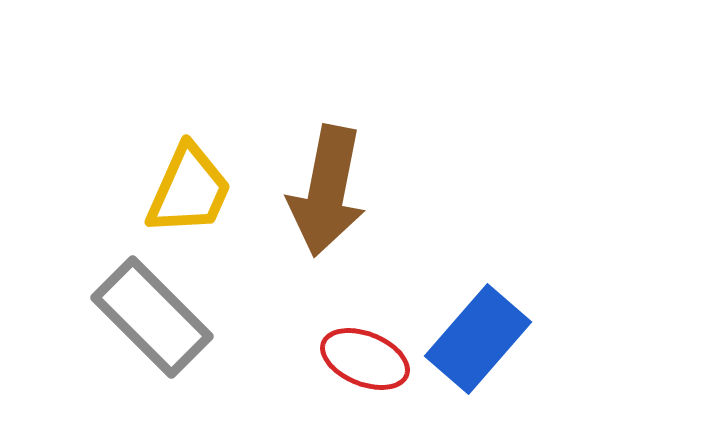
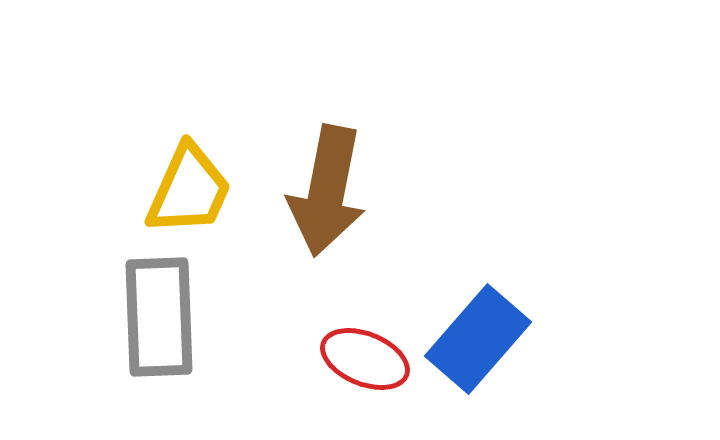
gray rectangle: moved 7 px right; rotated 43 degrees clockwise
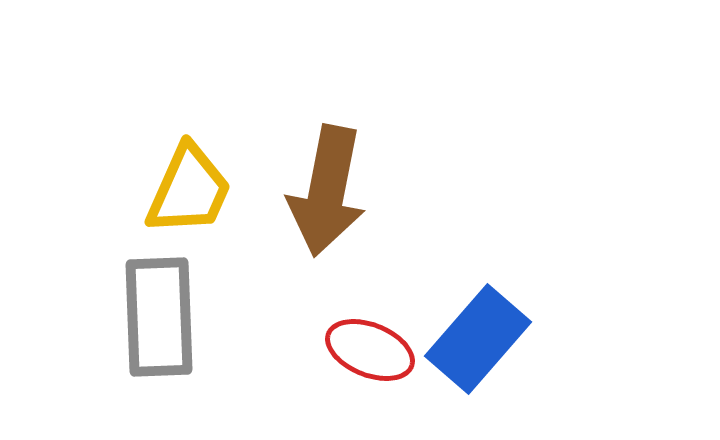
red ellipse: moved 5 px right, 9 px up
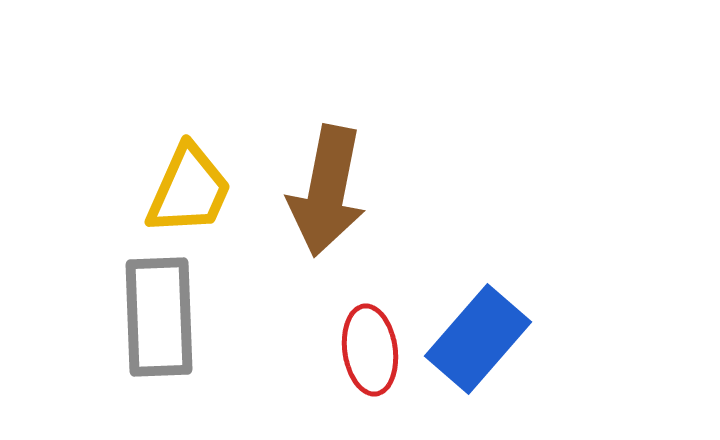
red ellipse: rotated 60 degrees clockwise
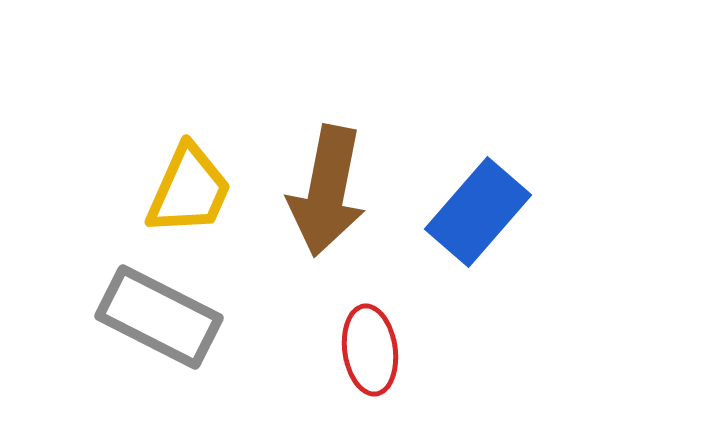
gray rectangle: rotated 61 degrees counterclockwise
blue rectangle: moved 127 px up
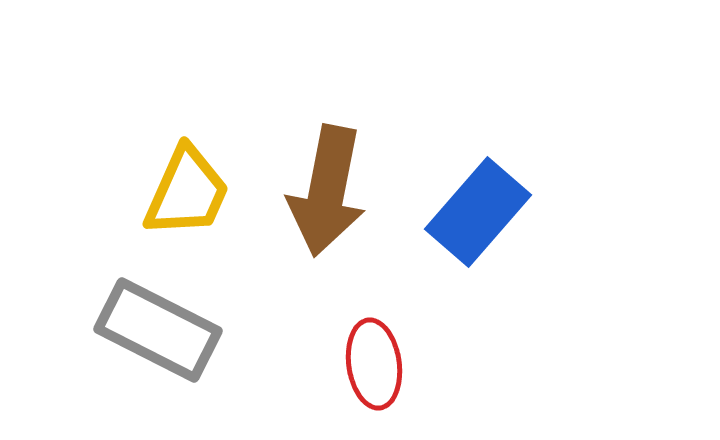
yellow trapezoid: moved 2 px left, 2 px down
gray rectangle: moved 1 px left, 13 px down
red ellipse: moved 4 px right, 14 px down
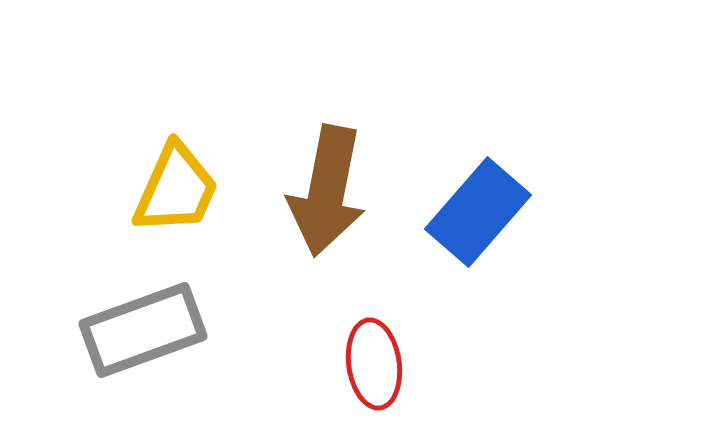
yellow trapezoid: moved 11 px left, 3 px up
gray rectangle: moved 15 px left; rotated 47 degrees counterclockwise
